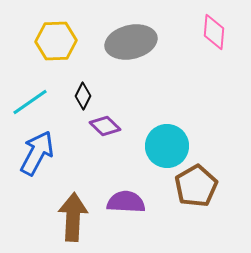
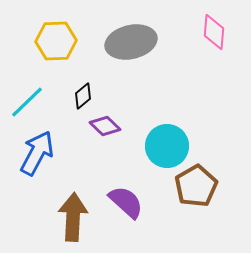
black diamond: rotated 24 degrees clockwise
cyan line: moved 3 px left; rotated 9 degrees counterclockwise
purple semicircle: rotated 39 degrees clockwise
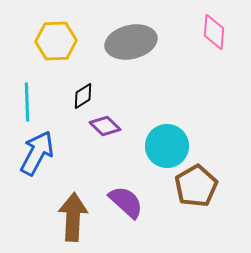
black diamond: rotated 8 degrees clockwise
cyan line: rotated 48 degrees counterclockwise
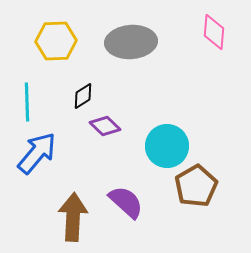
gray ellipse: rotated 9 degrees clockwise
blue arrow: rotated 12 degrees clockwise
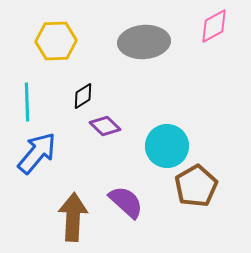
pink diamond: moved 6 px up; rotated 57 degrees clockwise
gray ellipse: moved 13 px right
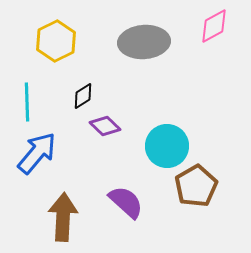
yellow hexagon: rotated 24 degrees counterclockwise
brown arrow: moved 10 px left
